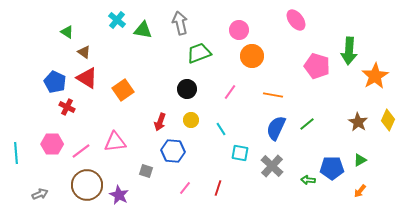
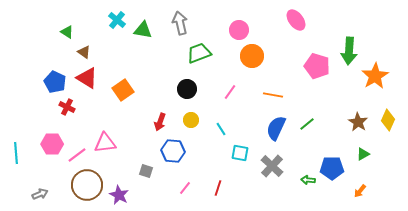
pink triangle at (115, 142): moved 10 px left, 1 px down
pink line at (81, 151): moved 4 px left, 4 px down
green triangle at (360, 160): moved 3 px right, 6 px up
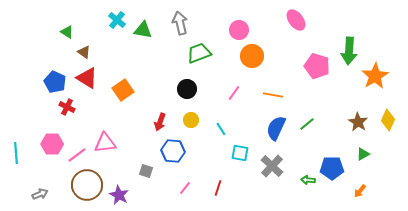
pink line at (230, 92): moved 4 px right, 1 px down
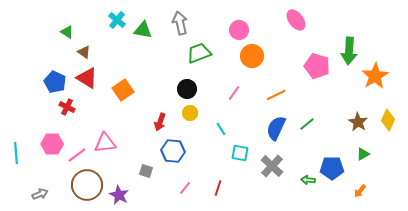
orange line at (273, 95): moved 3 px right; rotated 36 degrees counterclockwise
yellow circle at (191, 120): moved 1 px left, 7 px up
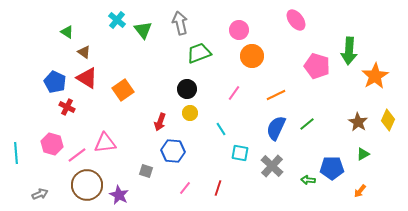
green triangle at (143, 30): rotated 42 degrees clockwise
pink hexagon at (52, 144): rotated 15 degrees clockwise
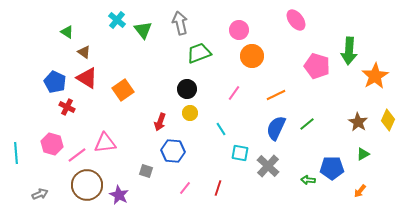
gray cross at (272, 166): moved 4 px left
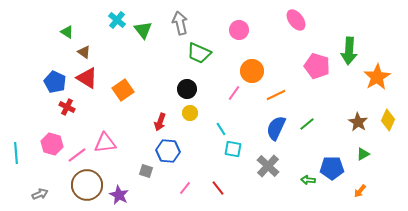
green trapezoid at (199, 53): rotated 135 degrees counterclockwise
orange circle at (252, 56): moved 15 px down
orange star at (375, 76): moved 2 px right, 1 px down
blue hexagon at (173, 151): moved 5 px left
cyan square at (240, 153): moved 7 px left, 4 px up
red line at (218, 188): rotated 56 degrees counterclockwise
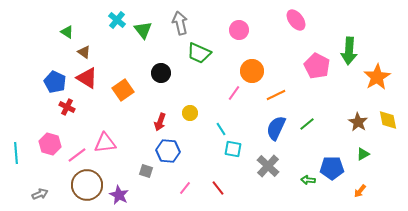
pink pentagon at (317, 66): rotated 10 degrees clockwise
black circle at (187, 89): moved 26 px left, 16 px up
yellow diamond at (388, 120): rotated 35 degrees counterclockwise
pink hexagon at (52, 144): moved 2 px left
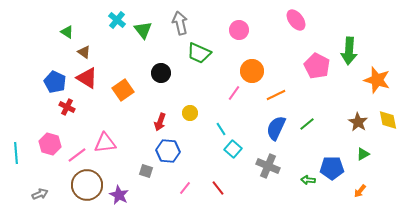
orange star at (377, 77): moved 3 px down; rotated 24 degrees counterclockwise
cyan square at (233, 149): rotated 30 degrees clockwise
gray cross at (268, 166): rotated 20 degrees counterclockwise
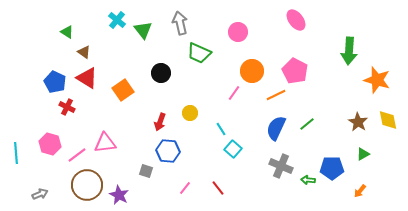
pink circle at (239, 30): moved 1 px left, 2 px down
pink pentagon at (317, 66): moved 22 px left, 5 px down
gray cross at (268, 166): moved 13 px right
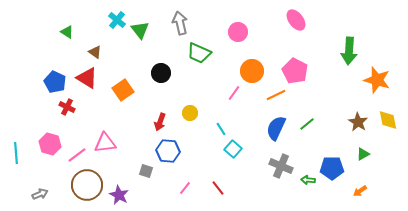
green triangle at (143, 30): moved 3 px left
brown triangle at (84, 52): moved 11 px right
orange arrow at (360, 191): rotated 16 degrees clockwise
